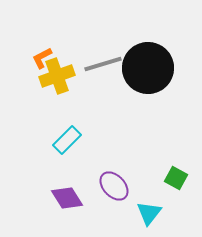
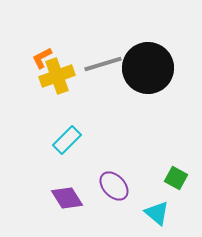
cyan triangle: moved 8 px right; rotated 28 degrees counterclockwise
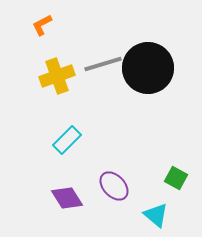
orange L-shape: moved 33 px up
cyan triangle: moved 1 px left, 2 px down
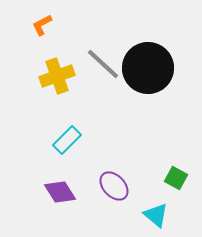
gray line: rotated 60 degrees clockwise
purple diamond: moved 7 px left, 6 px up
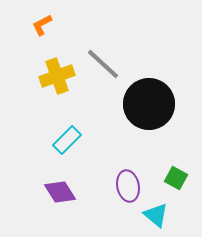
black circle: moved 1 px right, 36 px down
purple ellipse: moved 14 px right; rotated 32 degrees clockwise
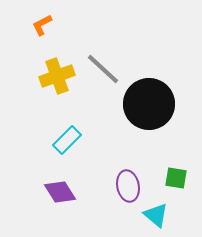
gray line: moved 5 px down
green square: rotated 20 degrees counterclockwise
